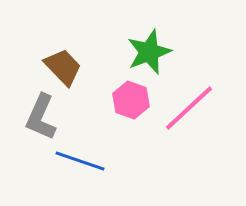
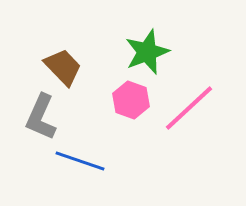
green star: moved 2 px left
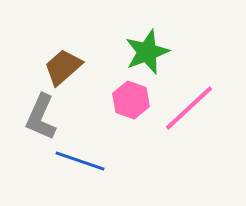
brown trapezoid: rotated 87 degrees counterclockwise
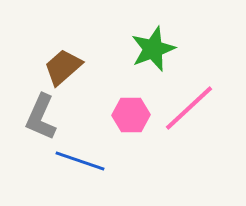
green star: moved 6 px right, 3 px up
pink hexagon: moved 15 px down; rotated 21 degrees counterclockwise
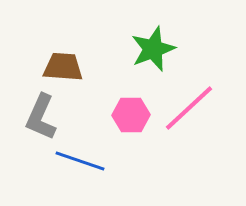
brown trapezoid: rotated 45 degrees clockwise
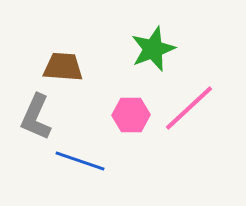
gray L-shape: moved 5 px left
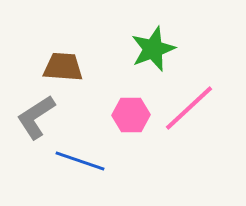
gray L-shape: rotated 33 degrees clockwise
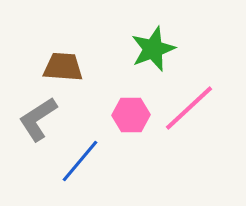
gray L-shape: moved 2 px right, 2 px down
blue line: rotated 69 degrees counterclockwise
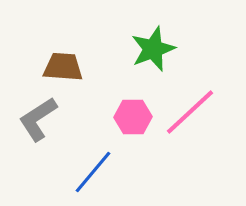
pink line: moved 1 px right, 4 px down
pink hexagon: moved 2 px right, 2 px down
blue line: moved 13 px right, 11 px down
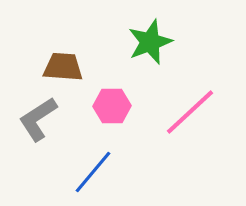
green star: moved 3 px left, 7 px up
pink hexagon: moved 21 px left, 11 px up
